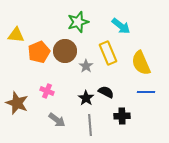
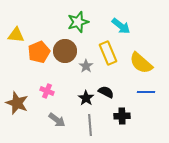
yellow semicircle: rotated 25 degrees counterclockwise
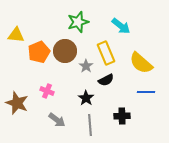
yellow rectangle: moved 2 px left
black semicircle: moved 12 px up; rotated 126 degrees clockwise
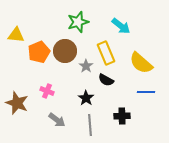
black semicircle: rotated 56 degrees clockwise
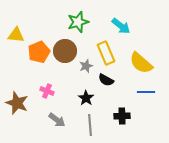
gray star: rotated 16 degrees clockwise
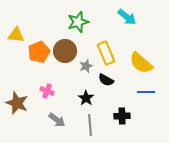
cyan arrow: moved 6 px right, 9 px up
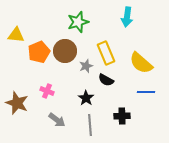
cyan arrow: rotated 60 degrees clockwise
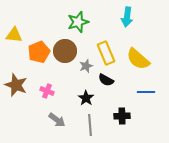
yellow triangle: moved 2 px left
yellow semicircle: moved 3 px left, 4 px up
brown star: moved 1 px left, 18 px up
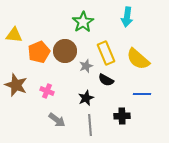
green star: moved 5 px right; rotated 15 degrees counterclockwise
blue line: moved 4 px left, 2 px down
black star: rotated 14 degrees clockwise
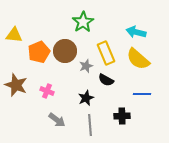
cyan arrow: moved 9 px right, 15 px down; rotated 96 degrees clockwise
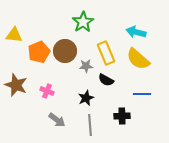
gray star: rotated 16 degrees clockwise
